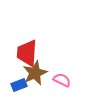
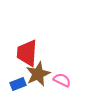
brown star: moved 3 px right, 1 px down
blue rectangle: moved 1 px left, 1 px up
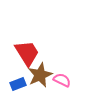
red trapezoid: rotated 144 degrees clockwise
brown star: moved 2 px right, 1 px down
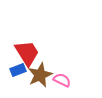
blue rectangle: moved 14 px up
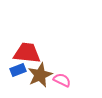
red trapezoid: rotated 52 degrees counterclockwise
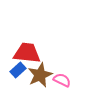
blue rectangle: rotated 21 degrees counterclockwise
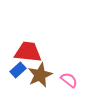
red trapezoid: moved 1 px right, 1 px up
pink semicircle: moved 7 px right; rotated 12 degrees clockwise
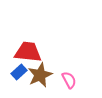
blue rectangle: moved 1 px right, 2 px down
pink semicircle: rotated 24 degrees clockwise
